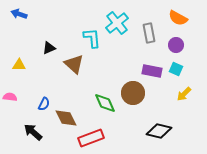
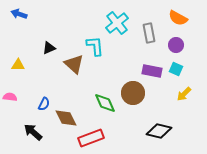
cyan L-shape: moved 3 px right, 8 px down
yellow triangle: moved 1 px left
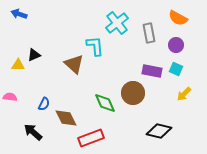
black triangle: moved 15 px left, 7 px down
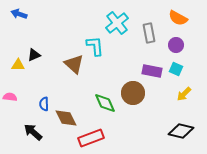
blue semicircle: rotated 152 degrees clockwise
black diamond: moved 22 px right
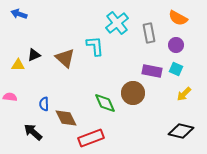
brown triangle: moved 9 px left, 6 px up
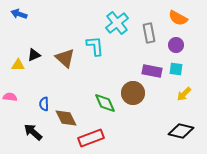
cyan square: rotated 16 degrees counterclockwise
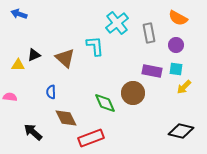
yellow arrow: moved 7 px up
blue semicircle: moved 7 px right, 12 px up
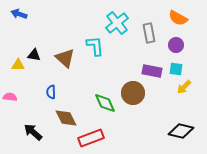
black triangle: rotated 32 degrees clockwise
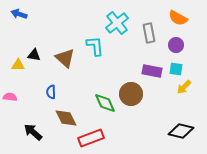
brown circle: moved 2 px left, 1 px down
